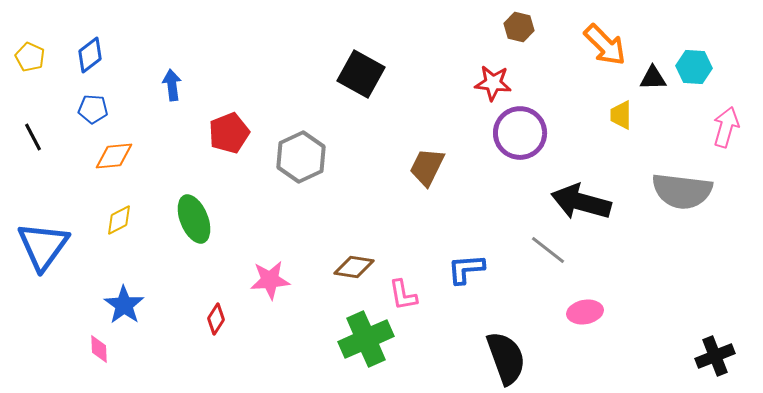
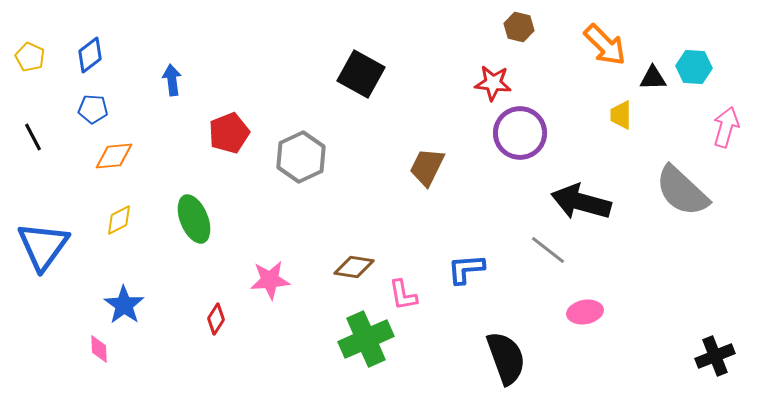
blue arrow: moved 5 px up
gray semicircle: rotated 36 degrees clockwise
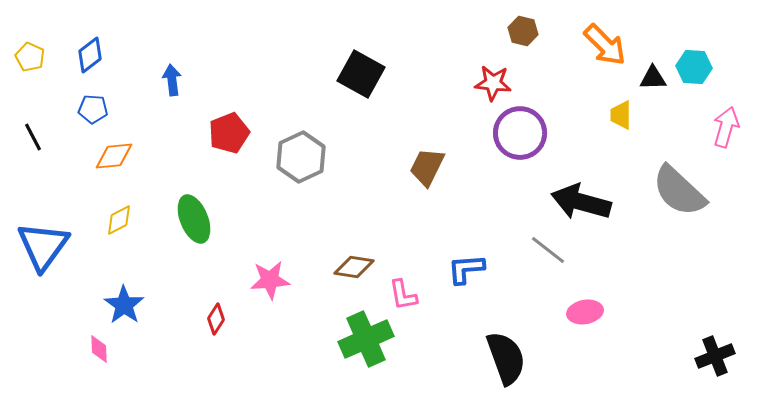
brown hexagon: moved 4 px right, 4 px down
gray semicircle: moved 3 px left
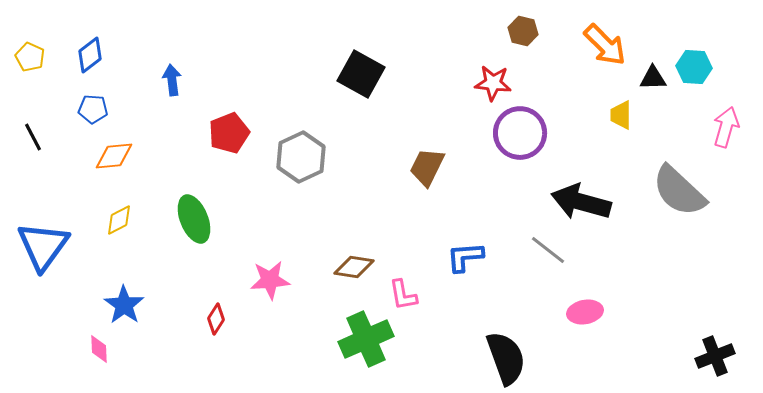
blue L-shape: moved 1 px left, 12 px up
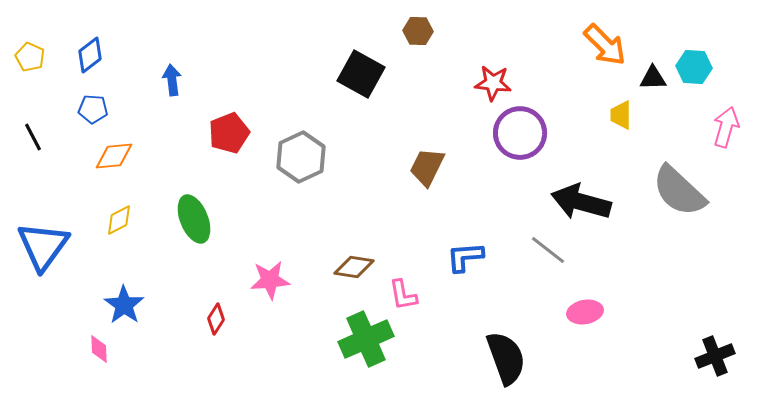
brown hexagon: moved 105 px left; rotated 12 degrees counterclockwise
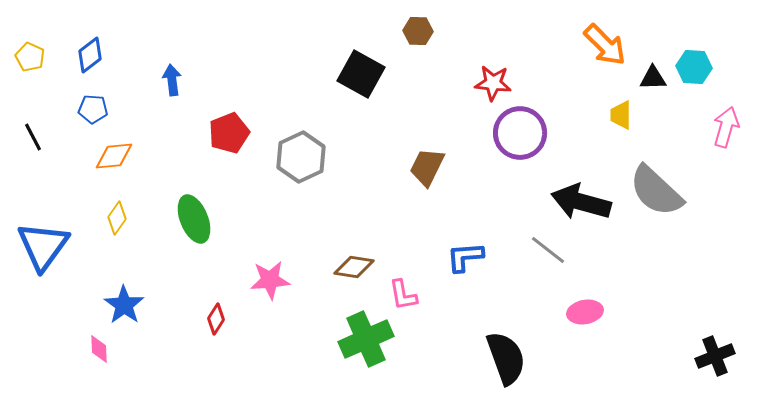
gray semicircle: moved 23 px left
yellow diamond: moved 2 px left, 2 px up; rotated 28 degrees counterclockwise
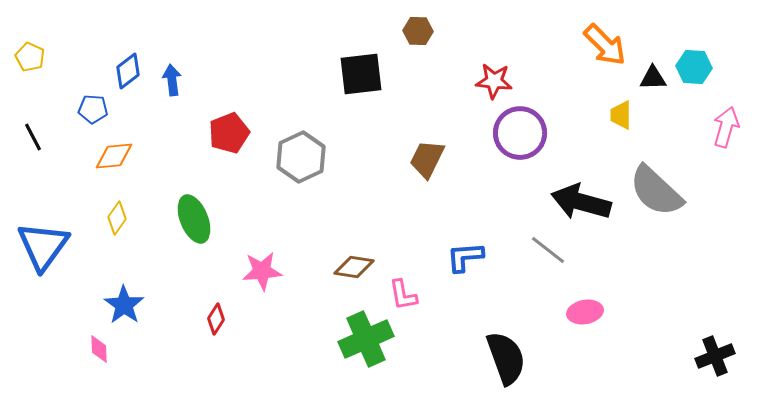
blue diamond: moved 38 px right, 16 px down
black square: rotated 36 degrees counterclockwise
red star: moved 1 px right, 2 px up
brown trapezoid: moved 8 px up
pink star: moved 8 px left, 9 px up
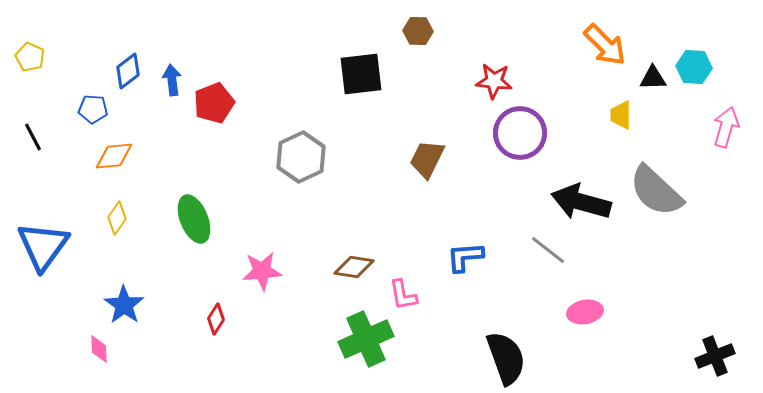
red pentagon: moved 15 px left, 30 px up
